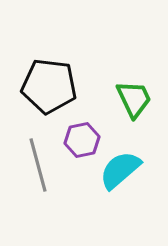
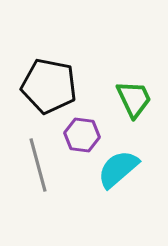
black pentagon: rotated 4 degrees clockwise
purple hexagon: moved 5 px up; rotated 20 degrees clockwise
cyan semicircle: moved 2 px left, 1 px up
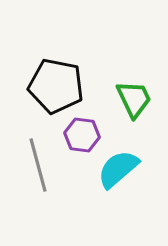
black pentagon: moved 7 px right
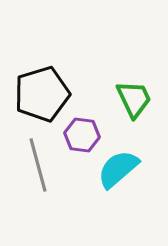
black pentagon: moved 14 px left, 8 px down; rotated 28 degrees counterclockwise
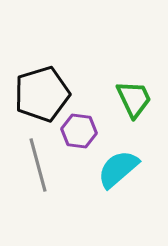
purple hexagon: moved 3 px left, 4 px up
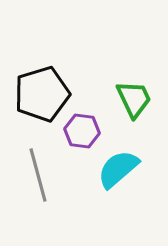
purple hexagon: moved 3 px right
gray line: moved 10 px down
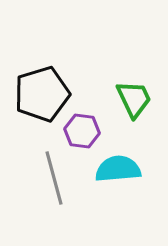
cyan semicircle: rotated 36 degrees clockwise
gray line: moved 16 px right, 3 px down
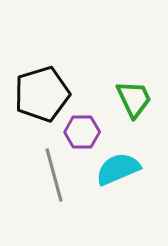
purple hexagon: moved 1 px down; rotated 8 degrees counterclockwise
cyan semicircle: rotated 18 degrees counterclockwise
gray line: moved 3 px up
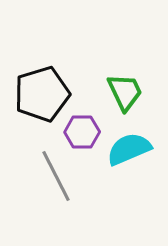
green trapezoid: moved 9 px left, 7 px up
cyan semicircle: moved 11 px right, 20 px up
gray line: moved 2 px right, 1 px down; rotated 12 degrees counterclockwise
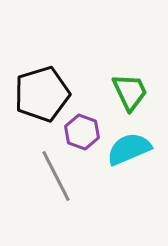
green trapezoid: moved 5 px right
purple hexagon: rotated 20 degrees clockwise
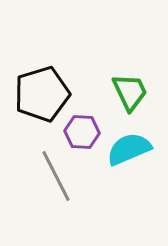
purple hexagon: rotated 16 degrees counterclockwise
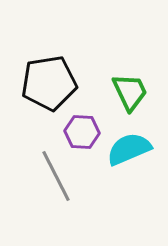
black pentagon: moved 7 px right, 11 px up; rotated 8 degrees clockwise
